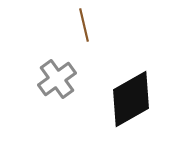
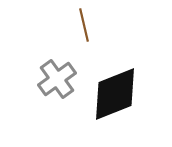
black diamond: moved 16 px left, 5 px up; rotated 8 degrees clockwise
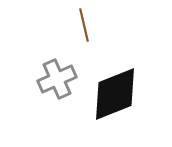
gray cross: rotated 12 degrees clockwise
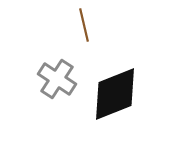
gray cross: rotated 33 degrees counterclockwise
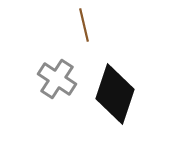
black diamond: rotated 50 degrees counterclockwise
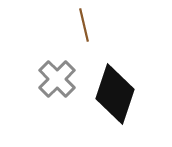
gray cross: rotated 12 degrees clockwise
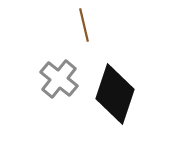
gray cross: moved 2 px right; rotated 6 degrees counterclockwise
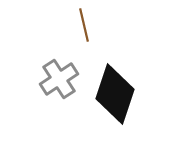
gray cross: rotated 18 degrees clockwise
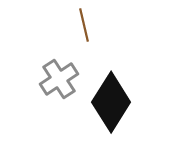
black diamond: moved 4 px left, 8 px down; rotated 14 degrees clockwise
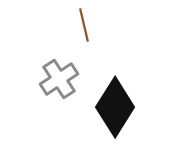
black diamond: moved 4 px right, 5 px down
